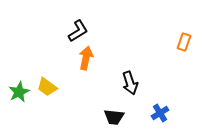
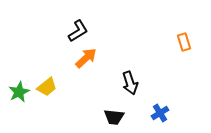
orange rectangle: rotated 36 degrees counterclockwise
orange arrow: rotated 35 degrees clockwise
yellow trapezoid: rotated 75 degrees counterclockwise
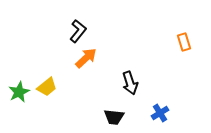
black L-shape: rotated 20 degrees counterclockwise
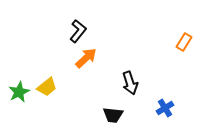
orange rectangle: rotated 48 degrees clockwise
blue cross: moved 5 px right, 5 px up
black trapezoid: moved 1 px left, 2 px up
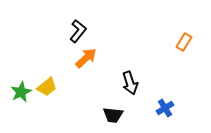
green star: moved 2 px right
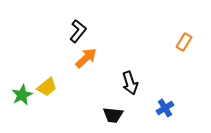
green star: moved 1 px right, 3 px down
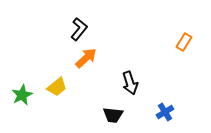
black L-shape: moved 1 px right, 2 px up
yellow trapezoid: moved 10 px right
blue cross: moved 4 px down
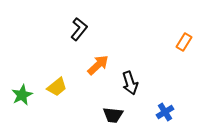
orange arrow: moved 12 px right, 7 px down
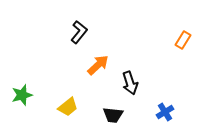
black L-shape: moved 3 px down
orange rectangle: moved 1 px left, 2 px up
yellow trapezoid: moved 11 px right, 20 px down
green star: rotated 10 degrees clockwise
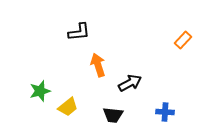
black L-shape: rotated 45 degrees clockwise
orange rectangle: rotated 12 degrees clockwise
orange arrow: rotated 65 degrees counterclockwise
black arrow: rotated 100 degrees counterclockwise
green star: moved 18 px right, 4 px up
blue cross: rotated 36 degrees clockwise
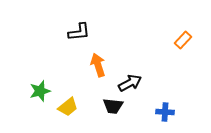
black trapezoid: moved 9 px up
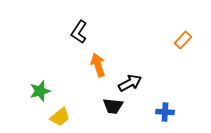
black L-shape: rotated 130 degrees clockwise
yellow trapezoid: moved 8 px left, 10 px down
